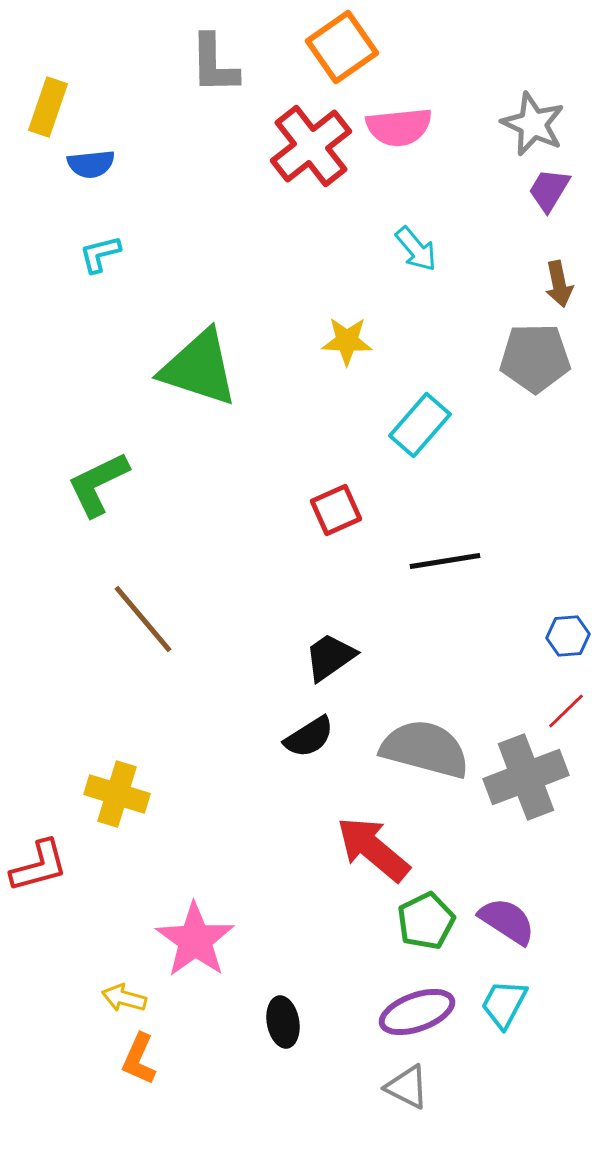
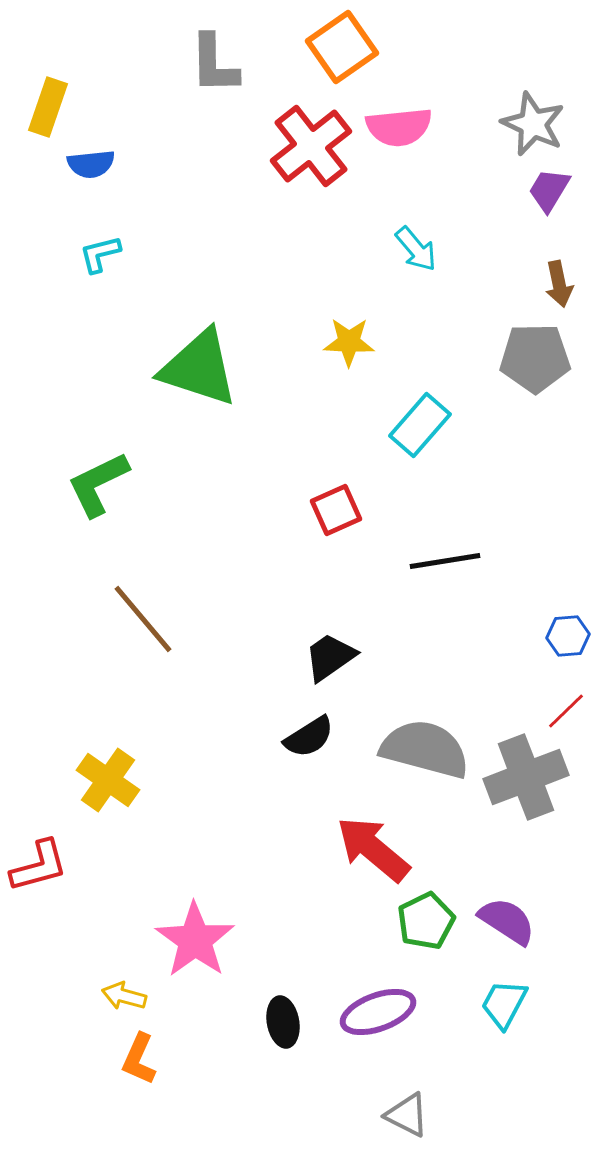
yellow star: moved 2 px right, 1 px down
yellow cross: moved 9 px left, 14 px up; rotated 18 degrees clockwise
yellow arrow: moved 2 px up
purple ellipse: moved 39 px left
gray triangle: moved 28 px down
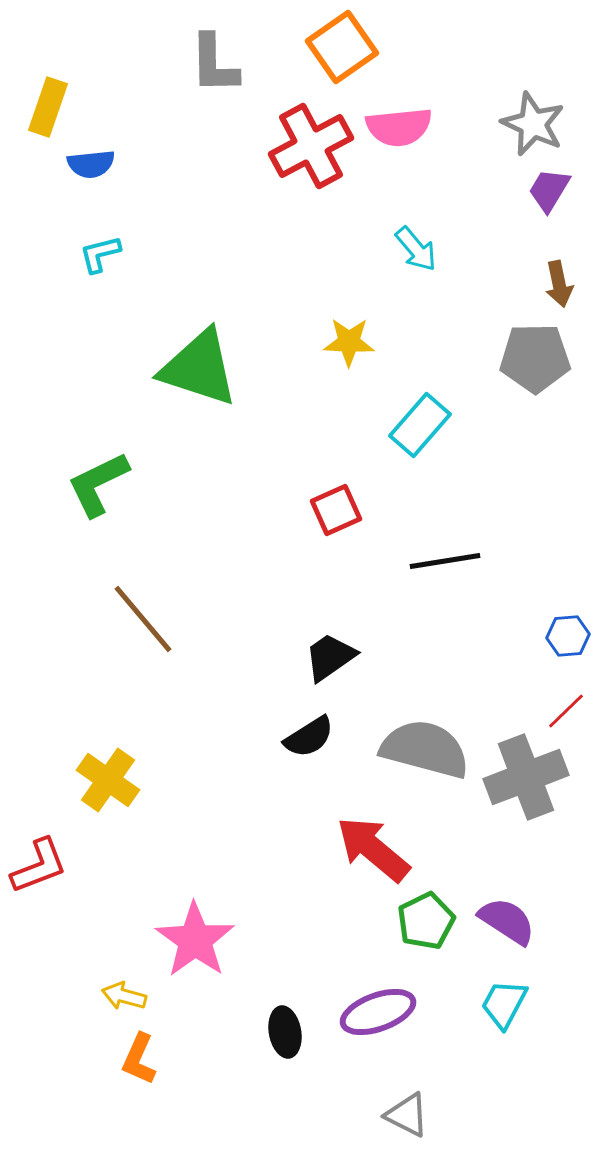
red cross: rotated 10 degrees clockwise
red L-shape: rotated 6 degrees counterclockwise
black ellipse: moved 2 px right, 10 px down
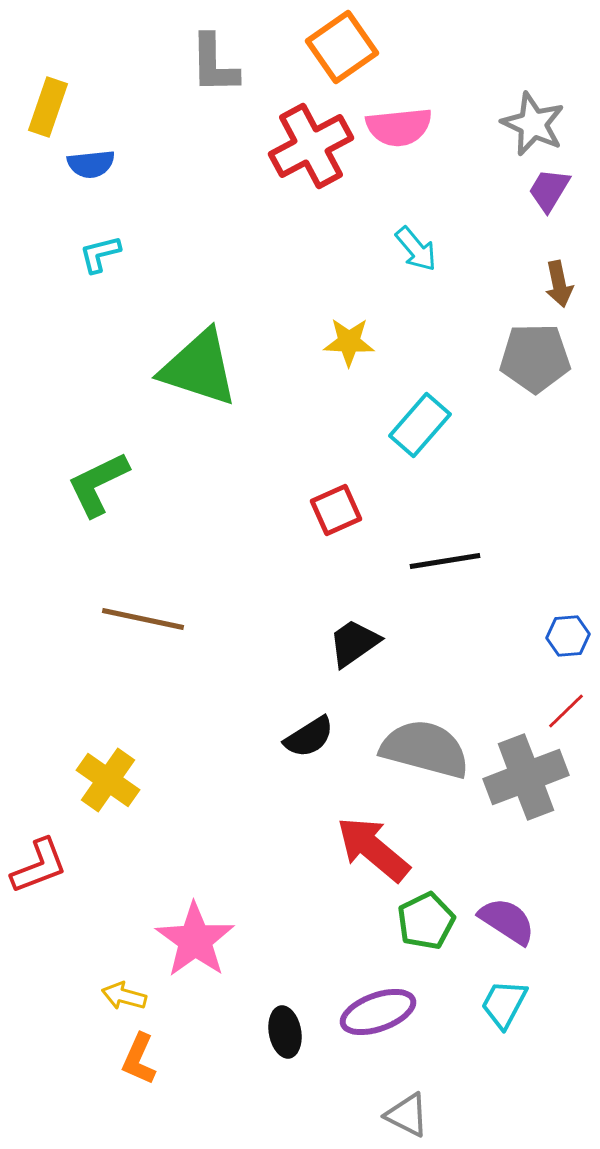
brown line: rotated 38 degrees counterclockwise
black trapezoid: moved 24 px right, 14 px up
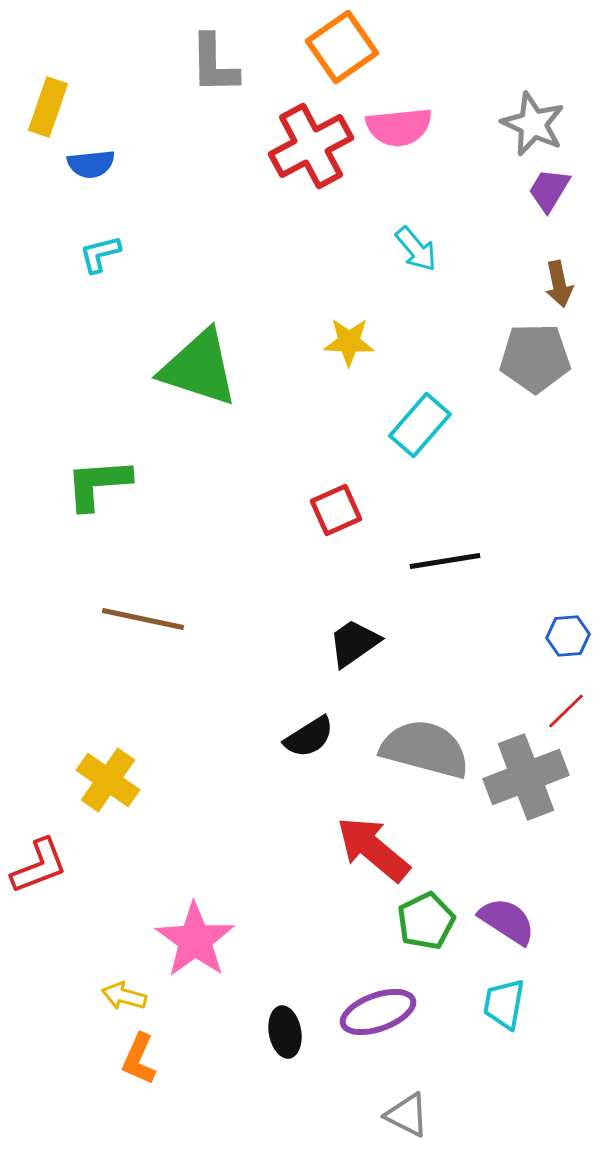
green L-shape: rotated 22 degrees clockwise
cyan trapezoid: rotated 18 degrees counterclockwise
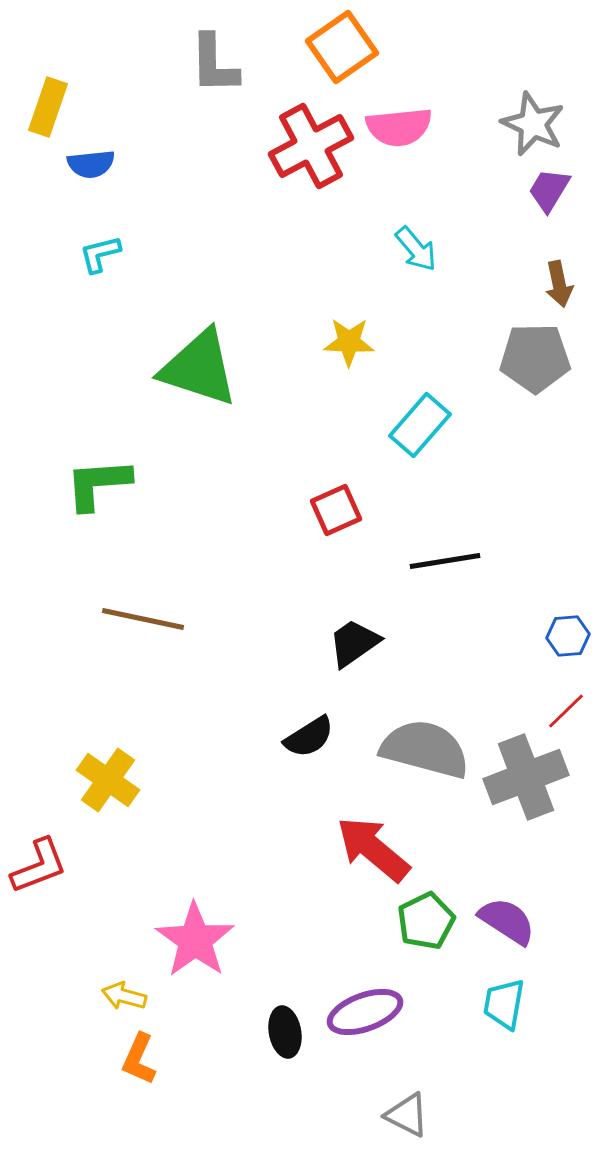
purple ellipse: moved 13 px left
